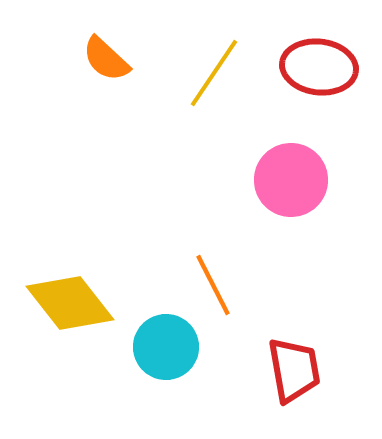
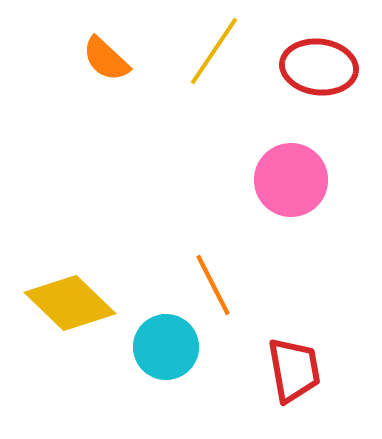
yellow line: moved 22 px up
yellow diamond: rotated 8 degrees counterclockwise
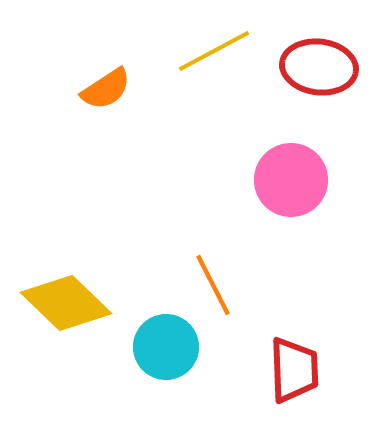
yellow line: rotated 28 degrees clockwise
orange semicircle: moved 30 px down; rotated 76 degrees counterclockwise
yellow diamond: moved 4 px left
red trapezoid: rotated 8 degrees clockwise
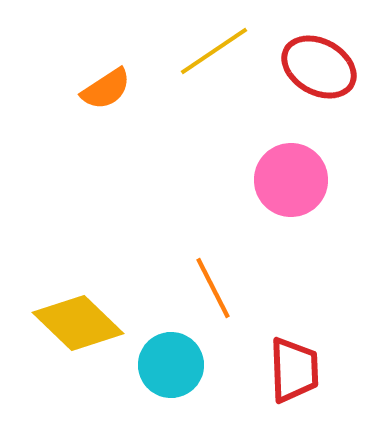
yellow line: rotated 6 degrees counterclockwise
red ellipse: rotated 22 degrees clockwise
orange line: moved 3 px down
yellow diamond: moved 12 px right, 20 px down
cyan circle: moved 5 px right, 18 px down
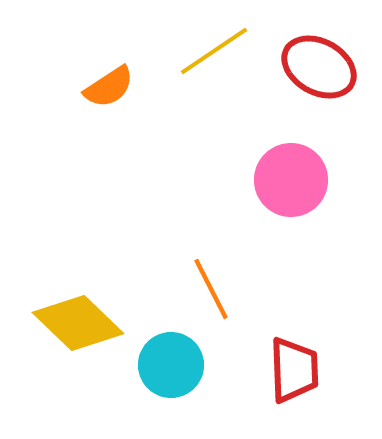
orange semicircle: moved 3 px right, 2 px up
orange line: moved 2 px left, 1 px down
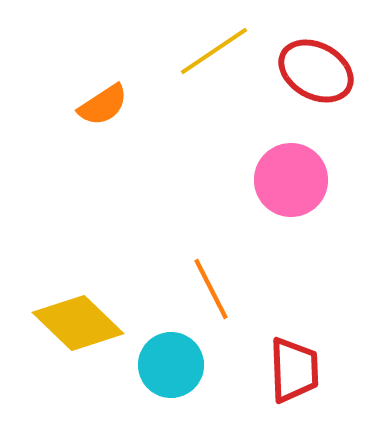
red ellipse: moved 3 px left, 4 px down
orange semicircle: moved 6 px left, 18 px down
